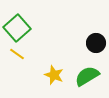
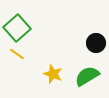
yellow star: moved 1 px left, 1 px up
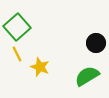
green square: moved 1 px up
yellow line: rotated 28 degrees clockwise
yellow star: moved 13 px left, 7 px up
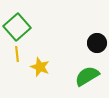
black circle: moved 1 px right
yellow line: rotated 21 degrees clockwise
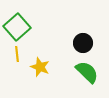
black circle: moved 14 px left
green semicircle: moved 4 px up; rotated 75 degrees clockwise
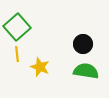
black circle: moved 1 px down
green semicircle: moved 1 px left, 1 px up; rotated 35 degrees counterclockwise
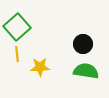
yellow star: rotated 24 degrees counterclockwise
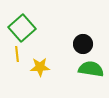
green square: moved 5 px right, 1 px down
green semicircle: moved 5 px right, 2 px up
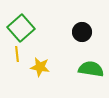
green square: moved 1 px left
black circle: moved 1 px left, 12 px up
yellow star: rotated 12 degrees clockwise
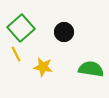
black circle: moved 18 px left
yellow line: moved 1 px left; rotated 21 degrees counterclockwise
yellow star: moved 3 px right
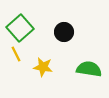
green square: moved 1 px left
green semicircle: moved 2 px left
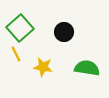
green semicircle: moved 2 px left, 1 px up
